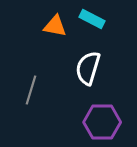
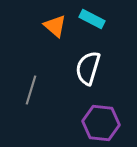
orange triangle: rotated 30 degrees clockwise
purple hexagon: moved 1 px left, 1 px down; rotated 6 degrees clockwise
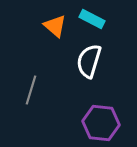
white semicircle: moved 1 px right, 7 px up
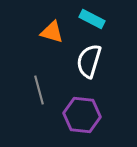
orange triangle: moved 3 px left, 6 px down; rotated 25 degrees counterclockwise
gray line: moved 8 px right; rotated 32 degrees counterclockwise
purple hexagon: moved 19 px left, 8 px up
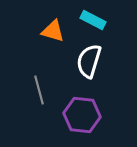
cyan rectangle: moved 1 px right, 1 px down
orange triangle: moved 1 px right, 1 px up
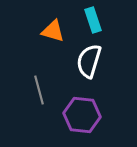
cyan rectangle: rotated 45 degrees clockwise
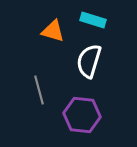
cyan rectangle: rotated 55 degrees counterclockwise
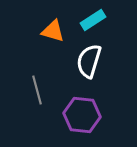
cyan rectangle: rotated 50 degrees counterclockwise
gray line: moved 2 px left
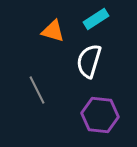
cyan rectangle: moved 3 px right, 1 px up
gray line: rotated 12 degrees counterclockwise
purple hexagon: moved 18 px right
